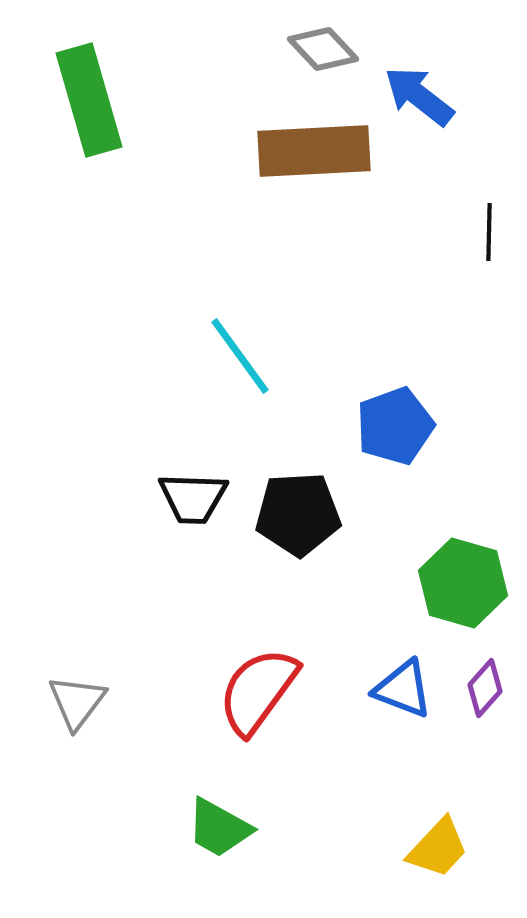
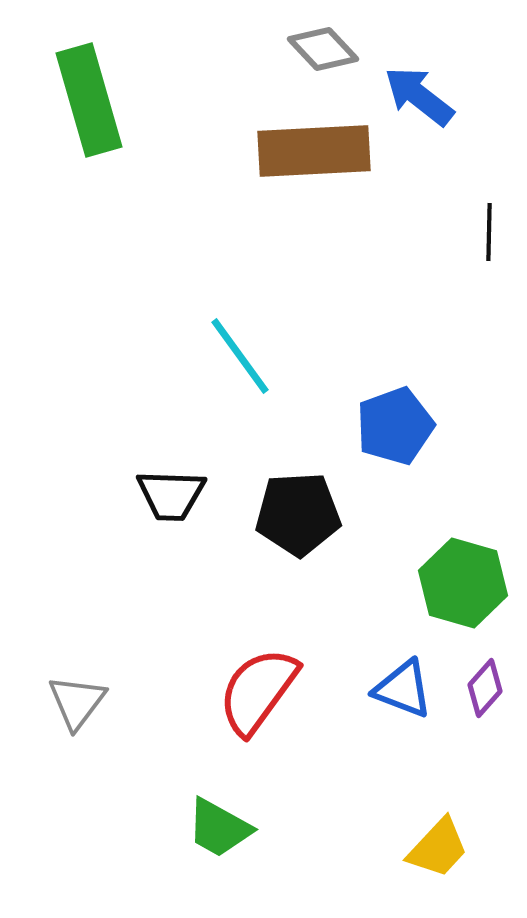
black trapezoid: moved 22 px left, 3 px up
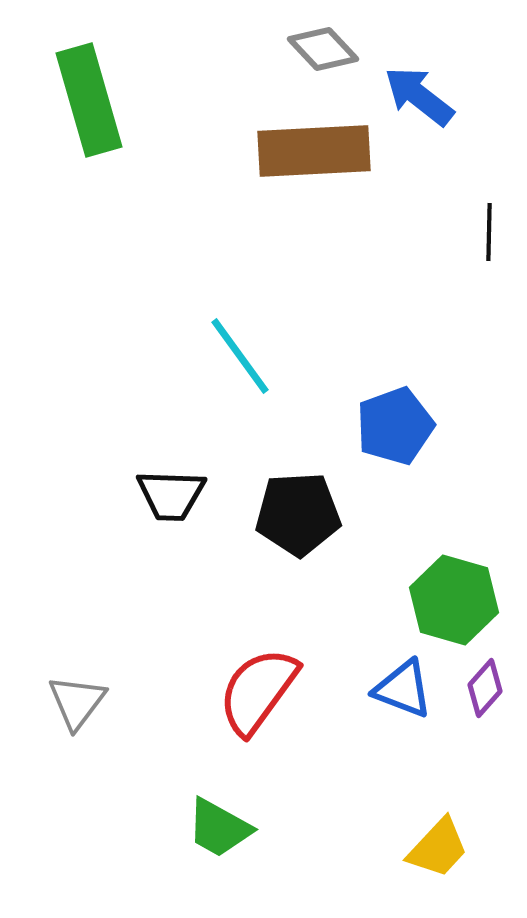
green hexagon: moved 9 px left, 17 px down
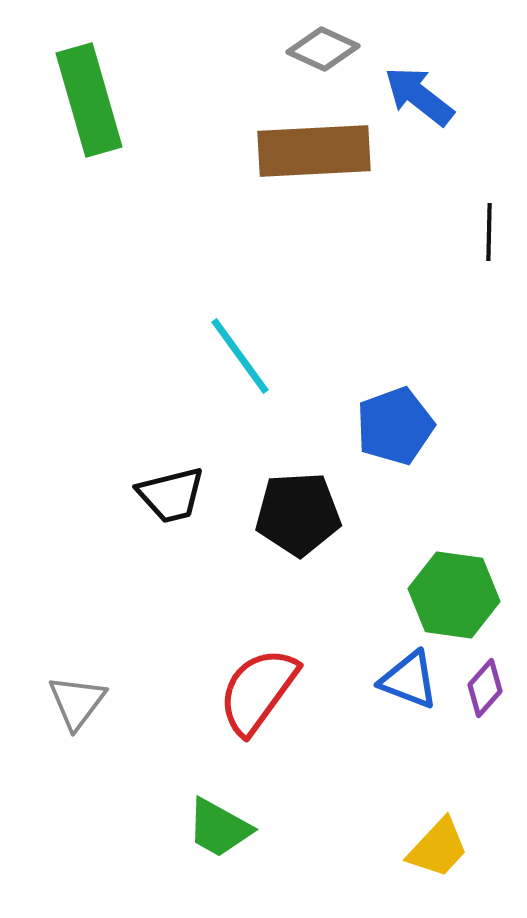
gray diamond: rotated 22 degrees counterclockwise
black trapezoid: rotated 16 degrees counterclockwise
green hexagon: moved 5 px up; rotated 8 degrees counterclockwise
blue triangle: moved 6 px right, 9 px up
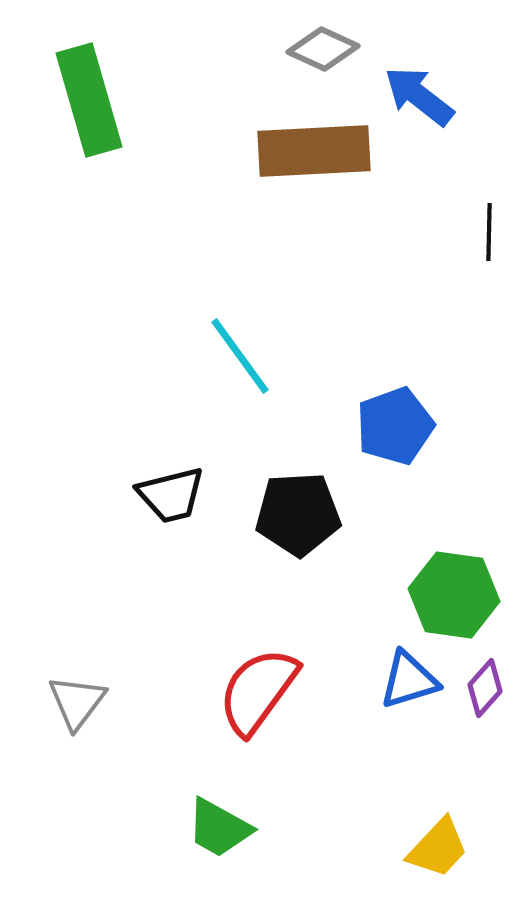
blue triangle: rotated 38 degrees counterclockwise
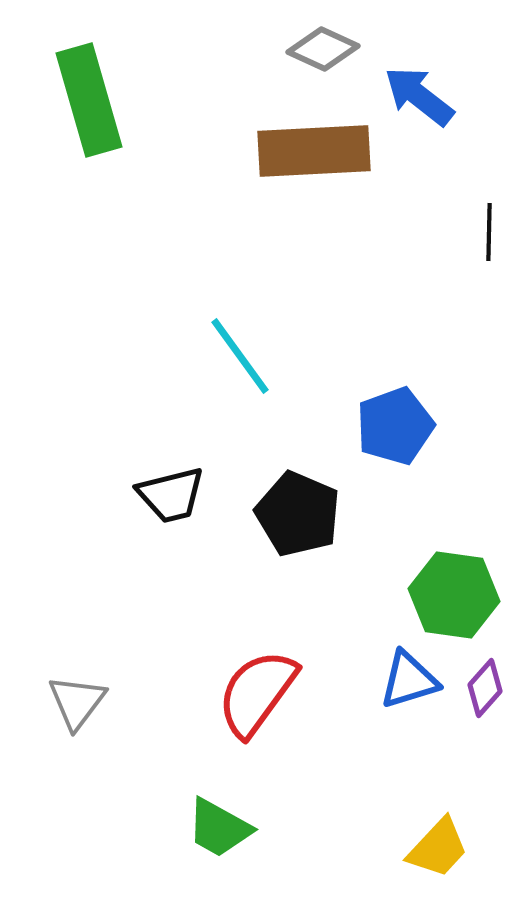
black pentagon: rotated 26 degrees clockwise
red semicircle: moved 1 px left, 2 px down
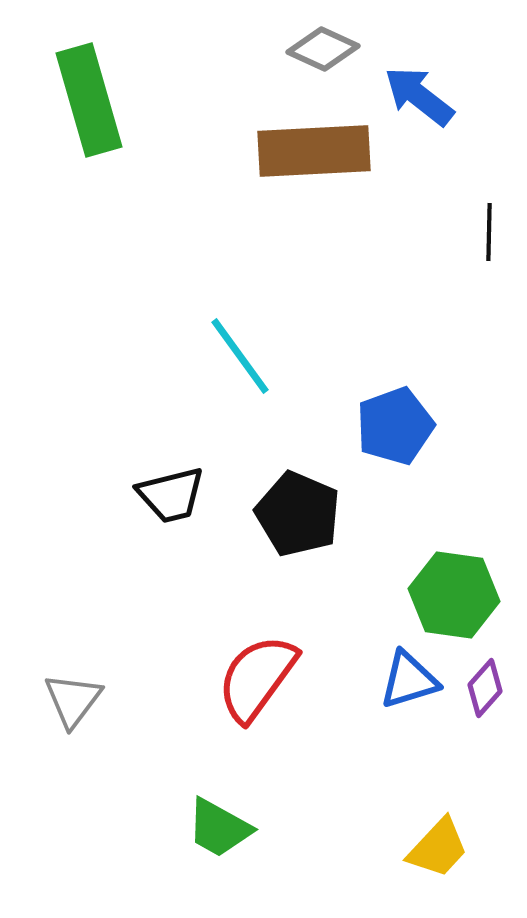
red semicircle: moved 15 px up
gray triangle: moved 4 px left, 2 px up
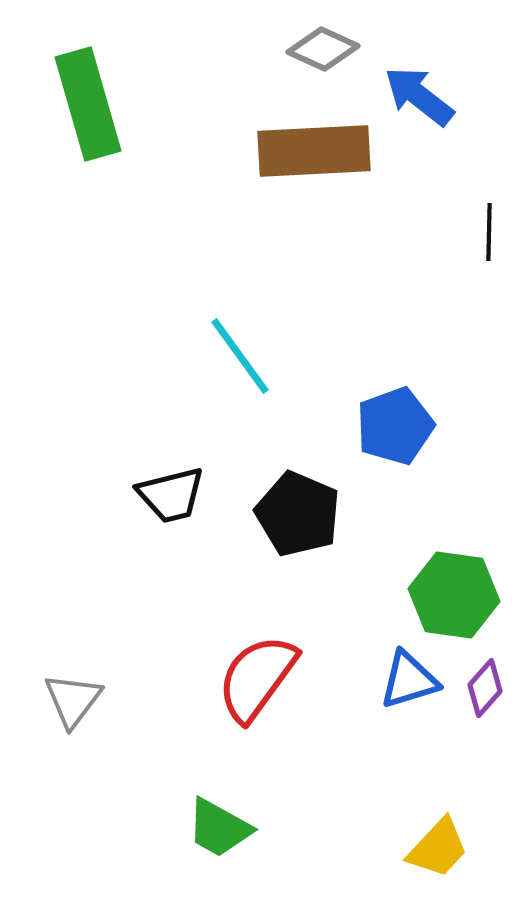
green rectangle: moved 1 px left, 4 px down
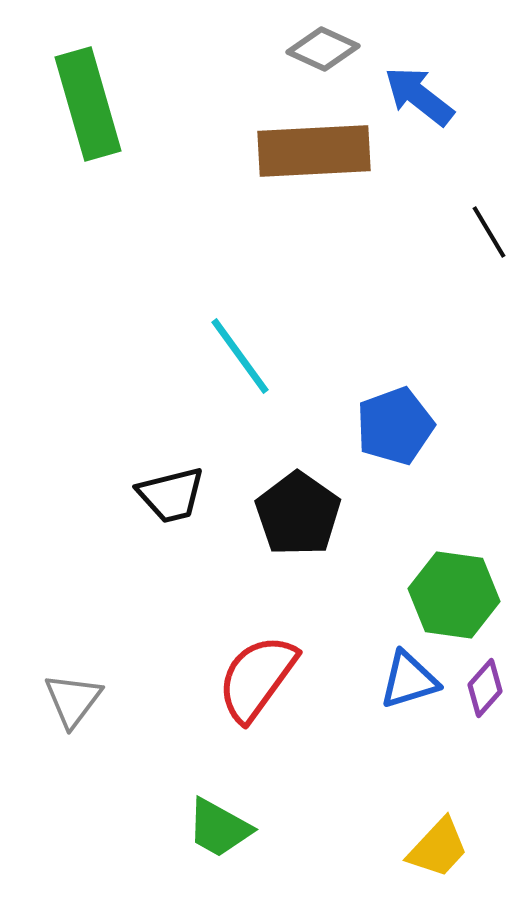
black line: rotated 32 degrees counterclockwise
black pentagon: rotated 12 degrees clockwise
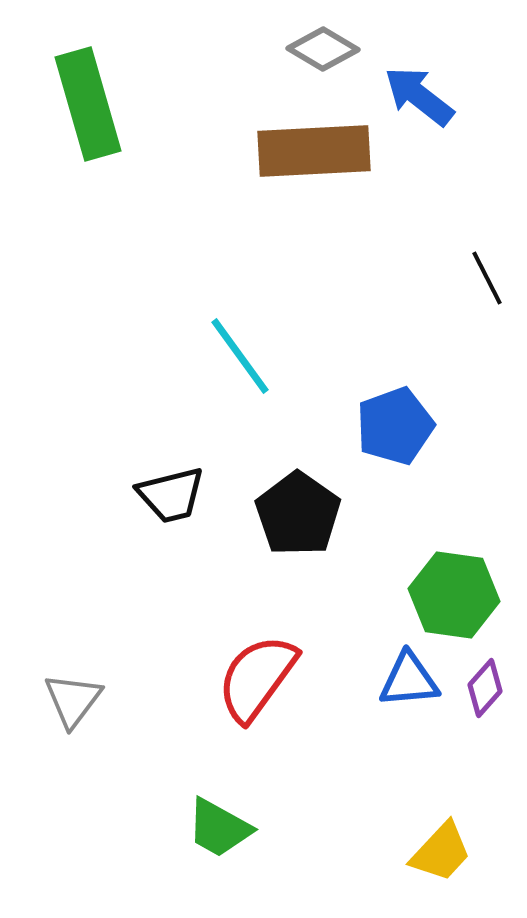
gray diamond: rotated 6 degrees clockwise
black line: moved 2 px left, 46 px down; rotated 4 degrees clockwise
blue triangle: rotated 12 degrees clockwise
yellow trapezoid: moved 3 px right, 4 px down
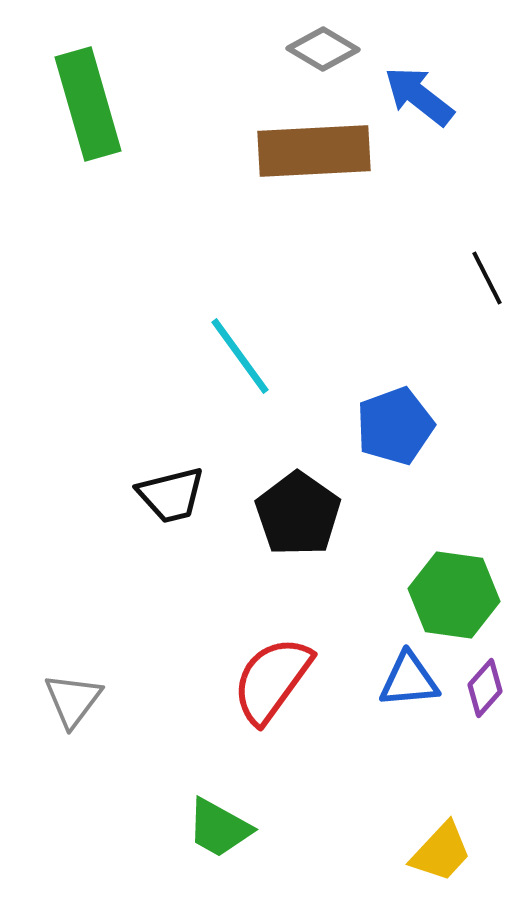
red semicircle: moved 15 px right, 2 px down
